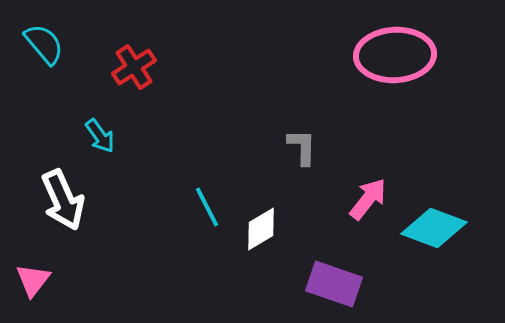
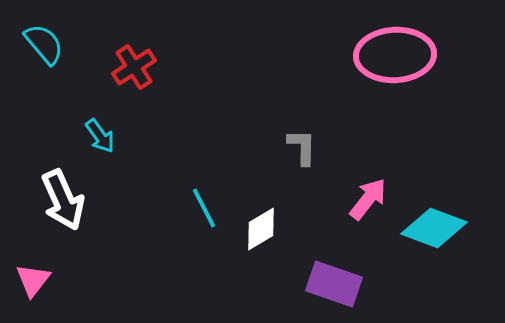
cyan line: moved 3 px left, 1 px down
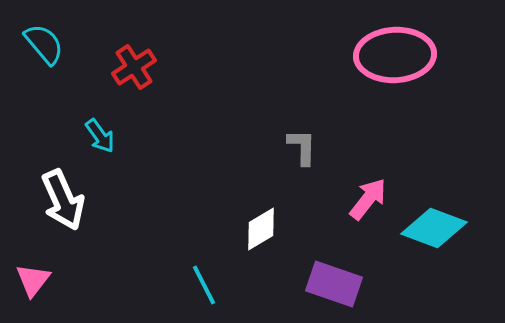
cyan line: moved 77 px down
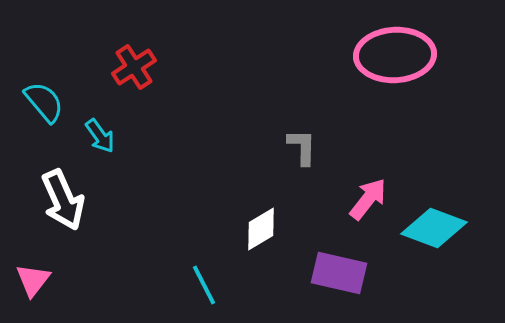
cyan semicircle: moved 58 px down
purple rectangle: moved 5 px right, 11 px up; rotated 6 degrees counterclockwise
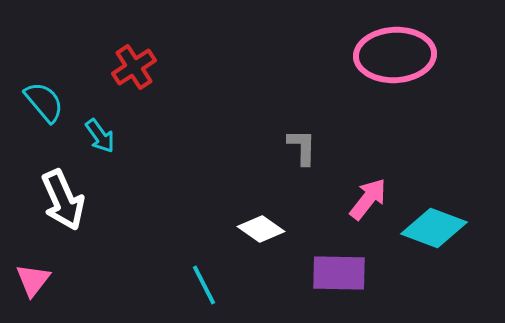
white diamond: rotated 66 degrees clockwise
purple rectangle: rotated 12 degrees counterclockwise
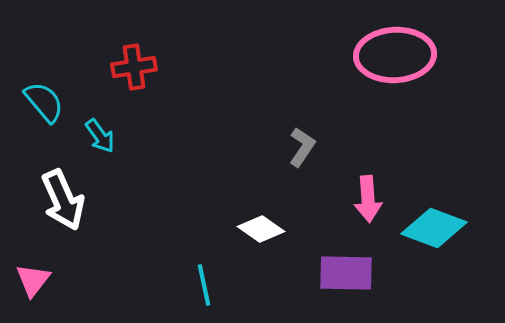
red cross: rotated 24 degrees clockwise
gray L-shape: rotated 33 degrees clockwise
pink arrow: rotated 138 degrees clockwise
purple rectangle: moved 7 px right
cyan line: rotated 15 degrees clockwise
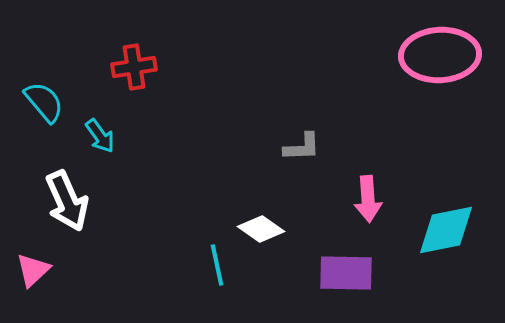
pink ellipse: moved 45 px right
gray L-shape: rotated 54 degrees clockwise
white arrow: moved 4 px right, 1 px down
cyan diamond: moved 12 px right, 2 px down; rotated 32 degrees counterclockwise
pink triangle: moved 10 px up; rotated 9 degrees clockwise
cyan line: moved 13 px right, 20 px up
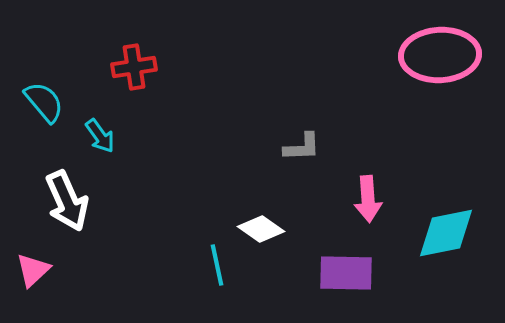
cyan diamond: moved 3 px down
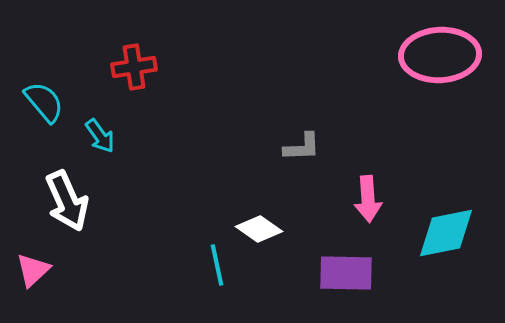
white diamond: moved 2 px left
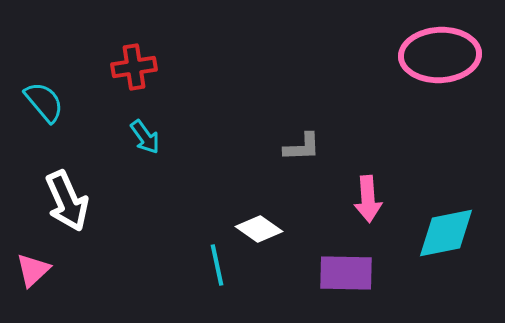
cyan arrow: moved 45 px right, 1 px down
